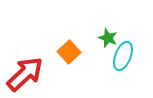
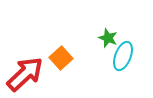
orange square: moved 8 px left, 6 px down
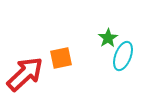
green star: rotated 18 degrees clockwise
orange square: rotated 30 degrees clockwise
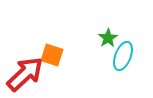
orange square: moved 9 px left, 3 px up; rotated 30 degrees clockwise
